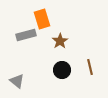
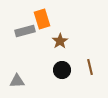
gray rectangle: moved 1 px left, 4 px up
gray triangle: rotated 42 degrees counterclockwise
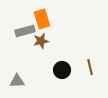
brown star: moved 19 px left; rotated 21 degrees clockwise
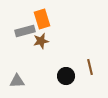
black circle: moved 4 px right, 6 px down
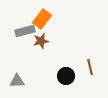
orange rectangle: rotated 54 degrees clockwise
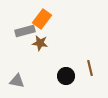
brown star: moved 1 px left, 2 px down; rotated 21 degrees clockwise
brown line: moved 1 px down
gray triangle: rotated 14 degrees clockwise
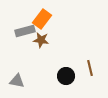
brown star: moved 1 px right, 3 px up
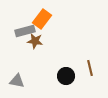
brown star: moved 6 px left, 1 px down
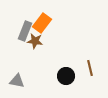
orange rectangle: moved 4 px down
gray rectangle: rotated 54 degrees counterclockwise
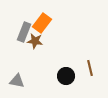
gray rectangle: moved 1 px left, 1 px down
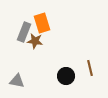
orange rectangle: rotated 54 degrees counterclockwise
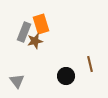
orange rectangle: moved 1 px left, 1 px down
brown star: rotated 21 degrees counterclockwise
brown line: moved 4 px up
gray triangle: rotated 42 degrees clockwise
